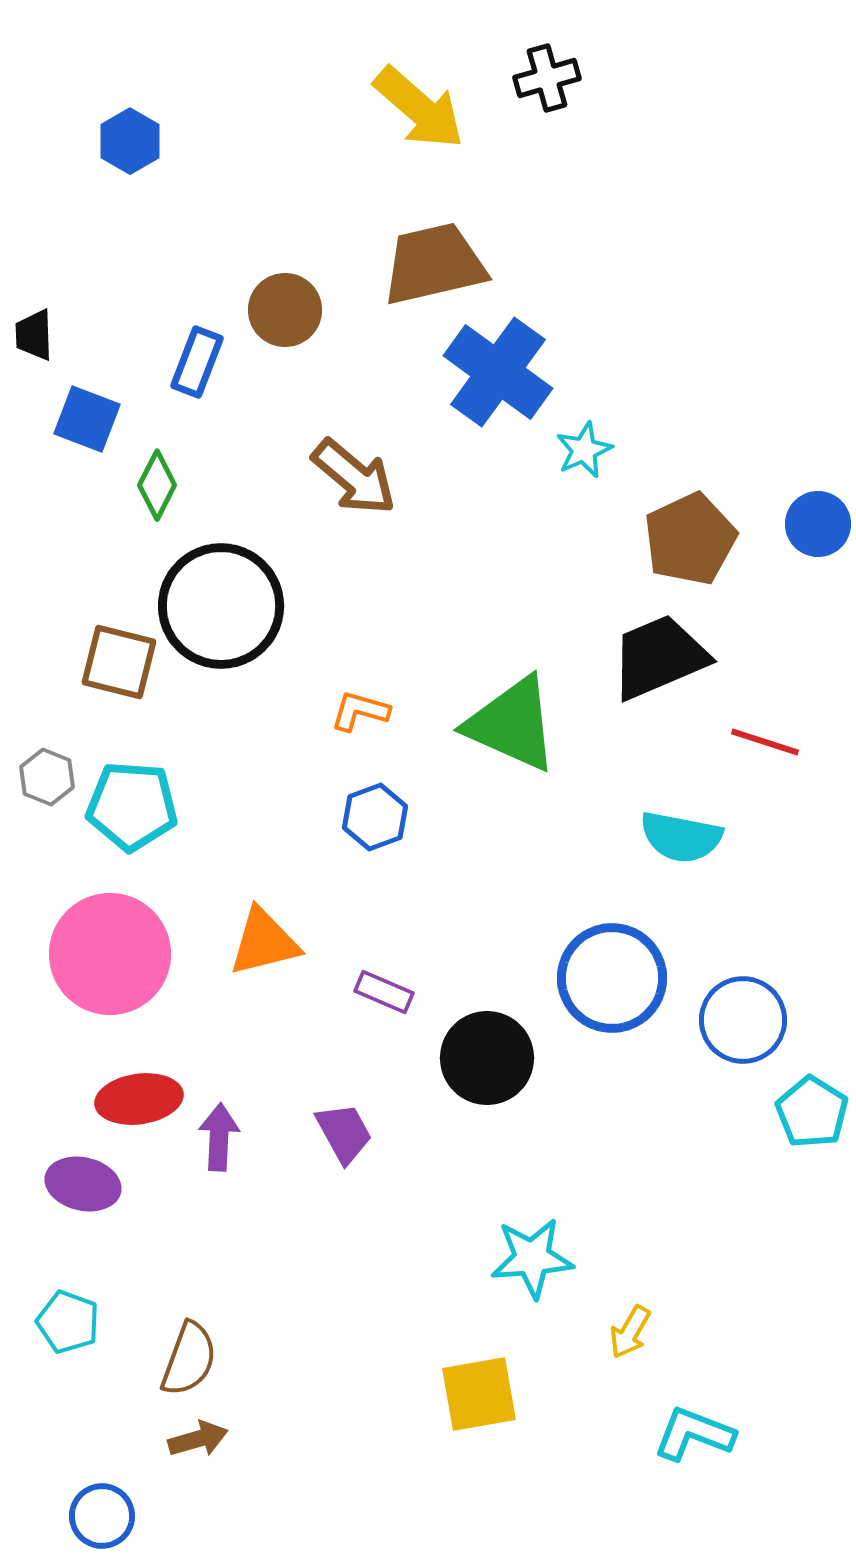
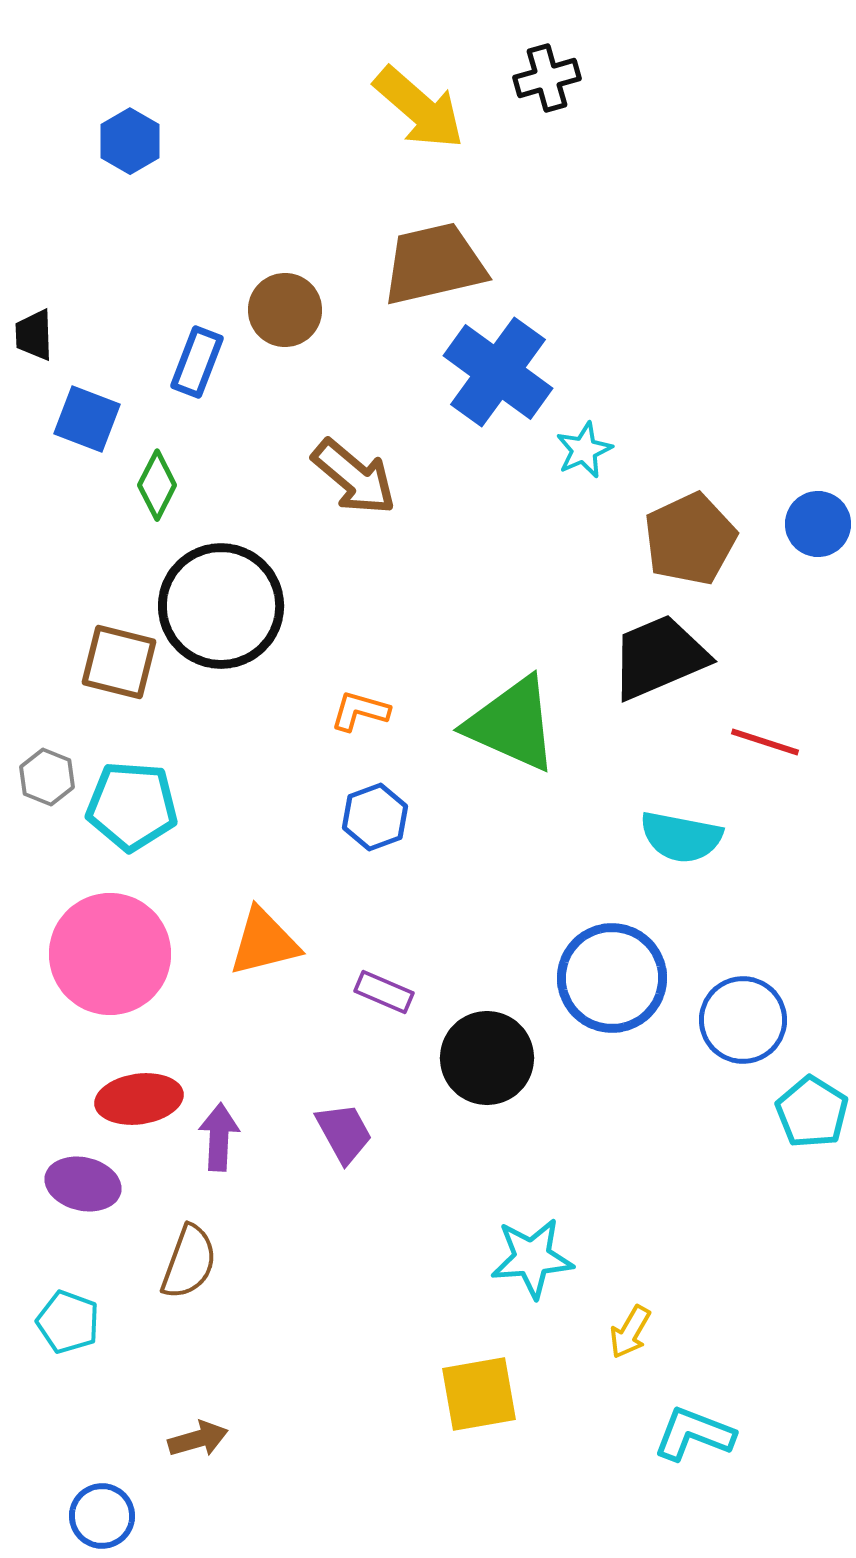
brown semicircle at (189, 1359): moved 97 px up
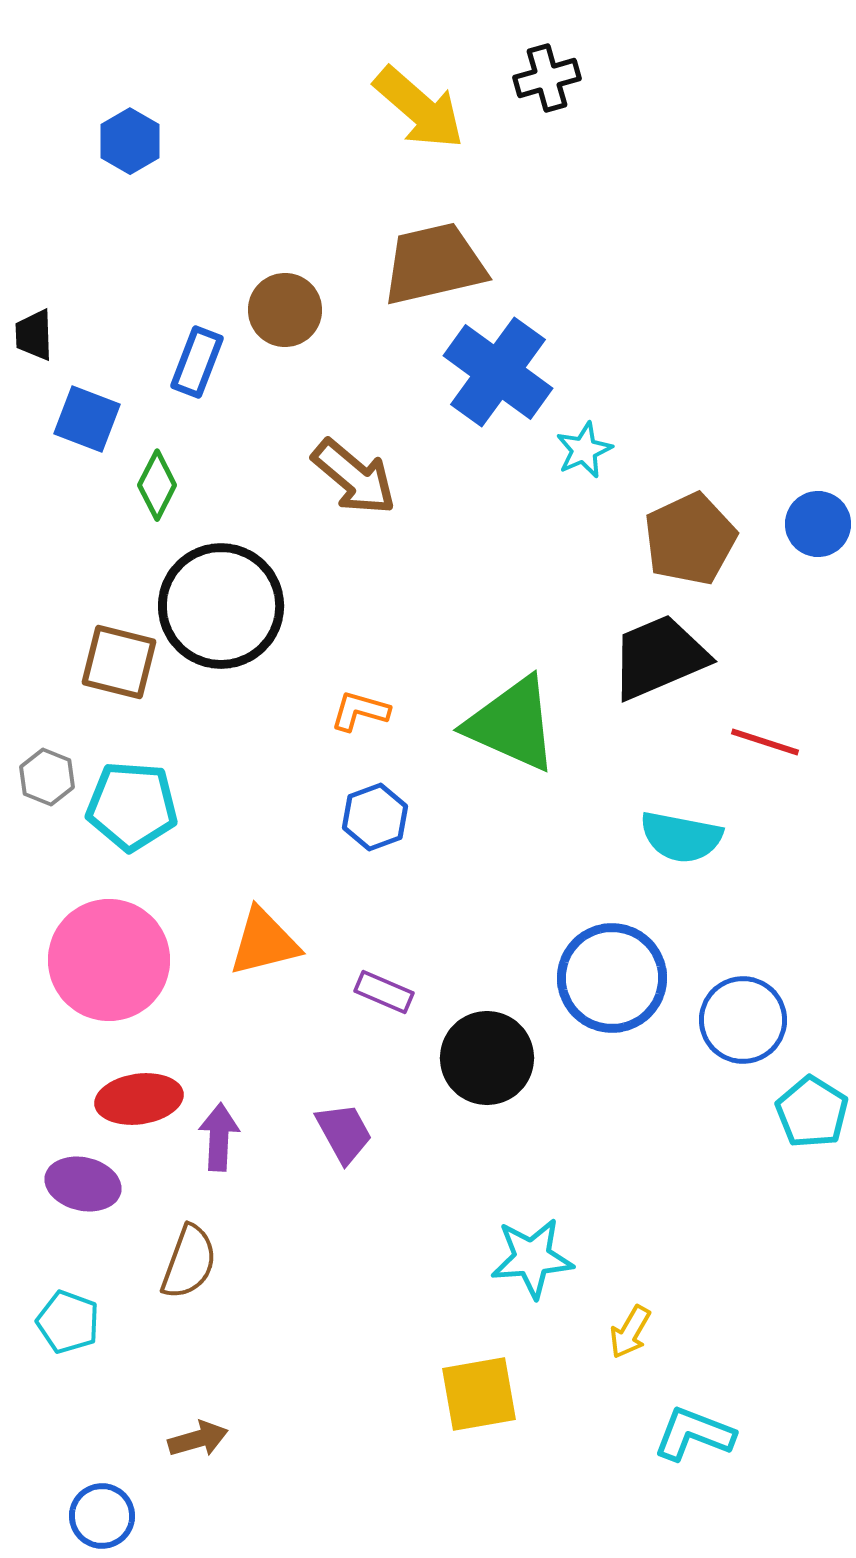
pink circle at (110, 954): moved 1 px left, 6 px down
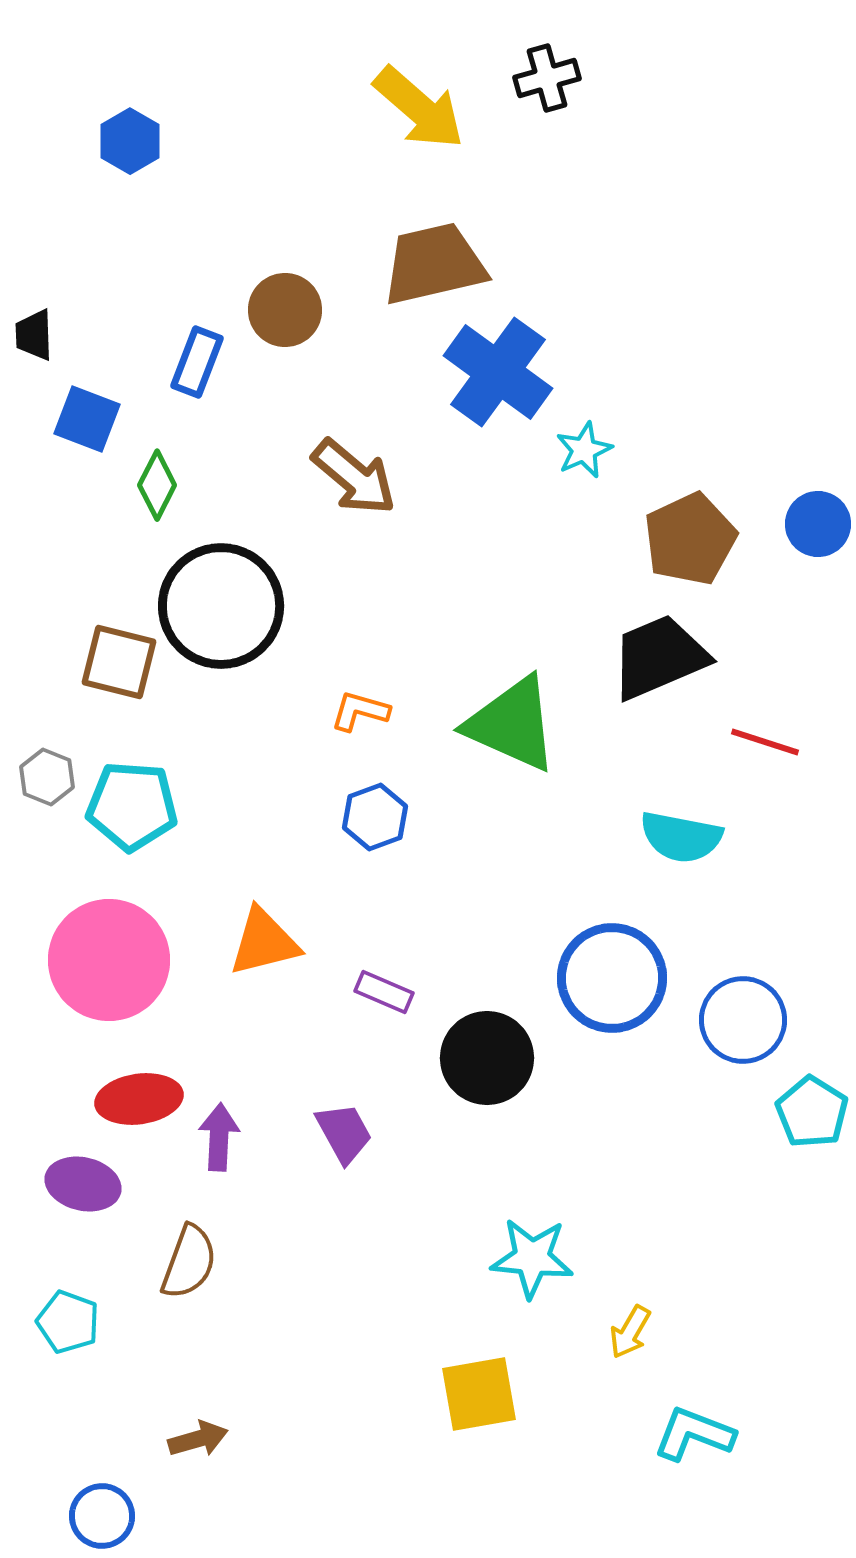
cyan star at (532, 1258): rotated 10 degrees clockwise
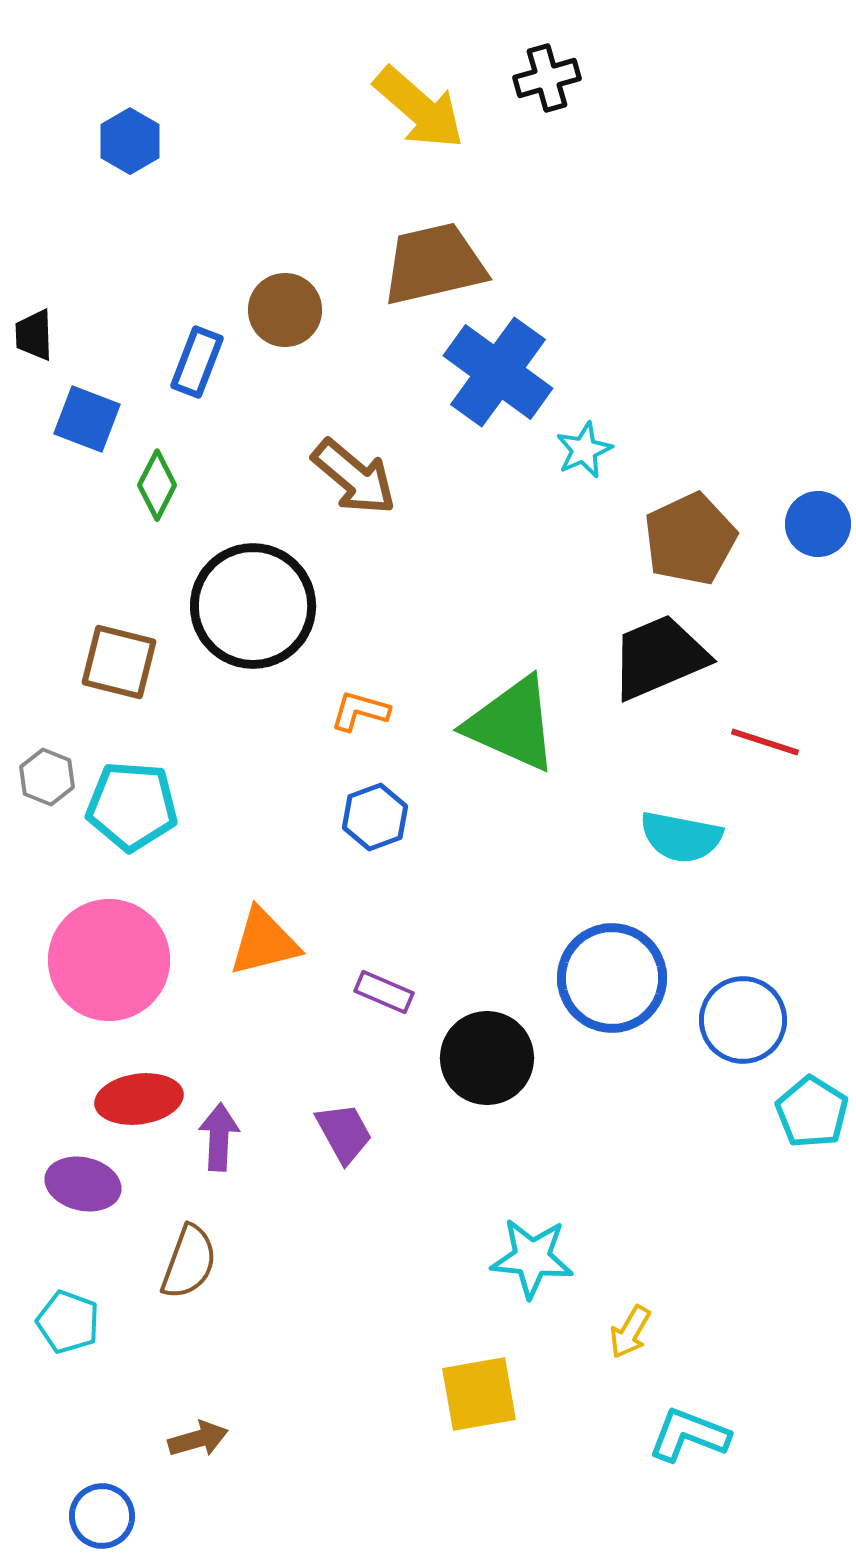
black circle at (221, 606): moved 32 px right
cyan L-shape at (694, 1434): moved 5 px left, 1 px down
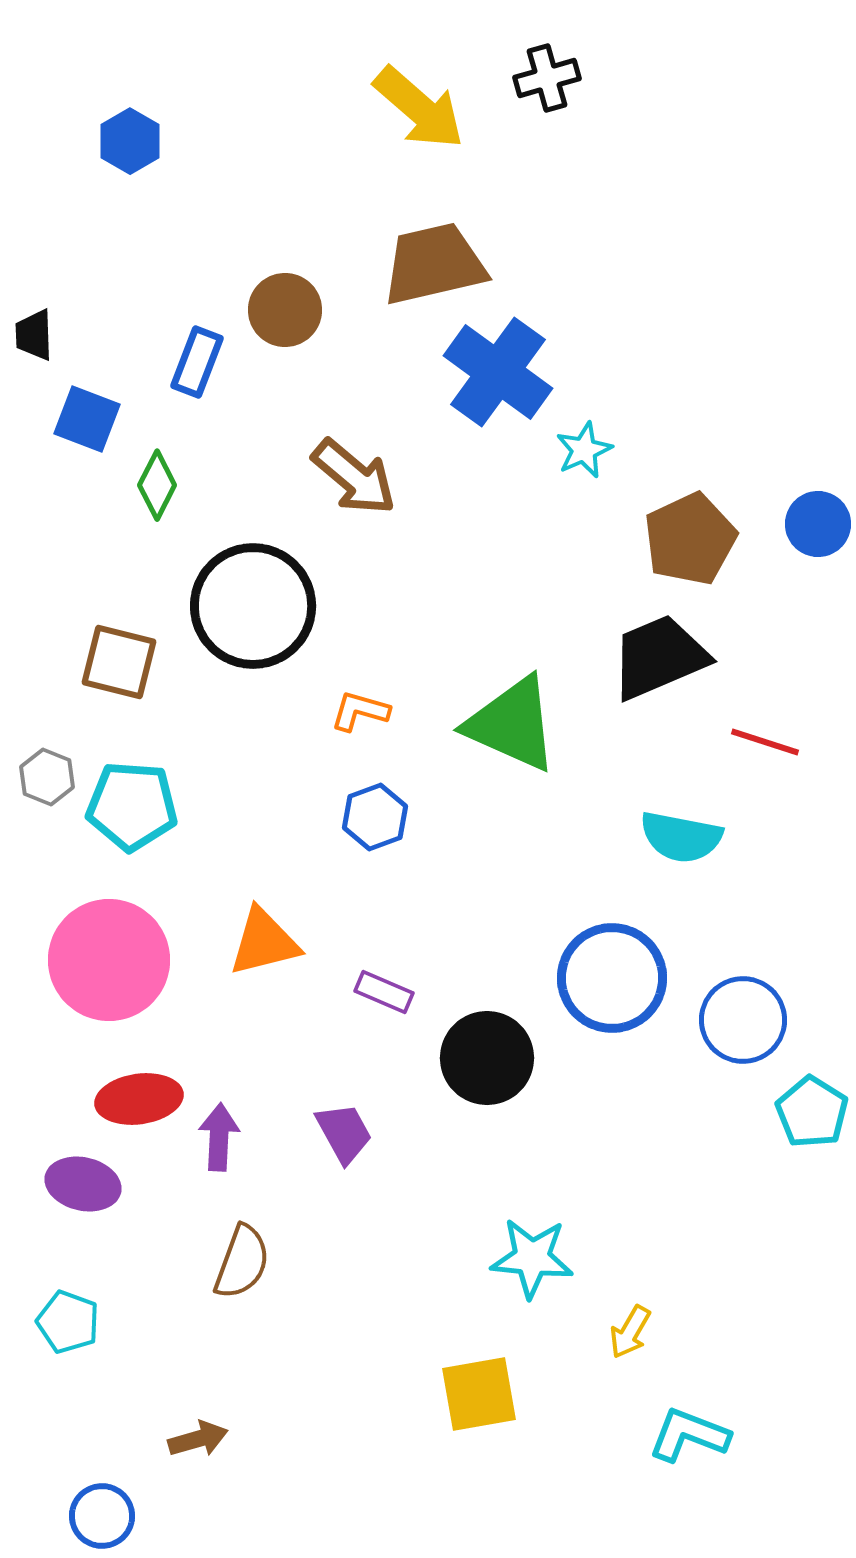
brown semicircle at (189, 1262): moved 53 px right
